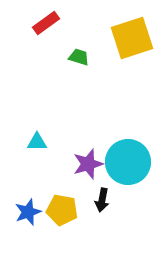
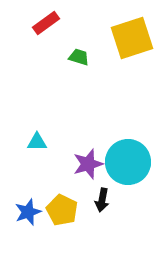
yellow pentagon: rotated 16 degrees clockwise
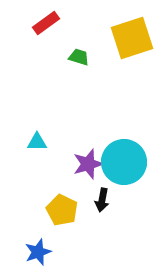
cyan circle: moved 4 px left
blue star: moved 10 px right, 40 px down
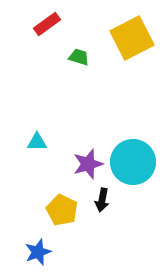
red rectangle: moved 1 px right, 1 px down
yellow square: rotated 9 degrees counterclockwise
cyan circle: moved 9 px right
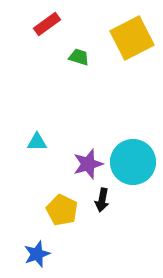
blue star: moved 1 px left, 2 px down
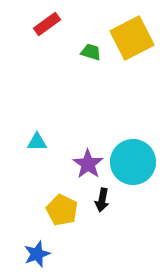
green trapezoid: moved 12 px right, 5 px up
purple star: rotated 20 degrees counterclockwise
